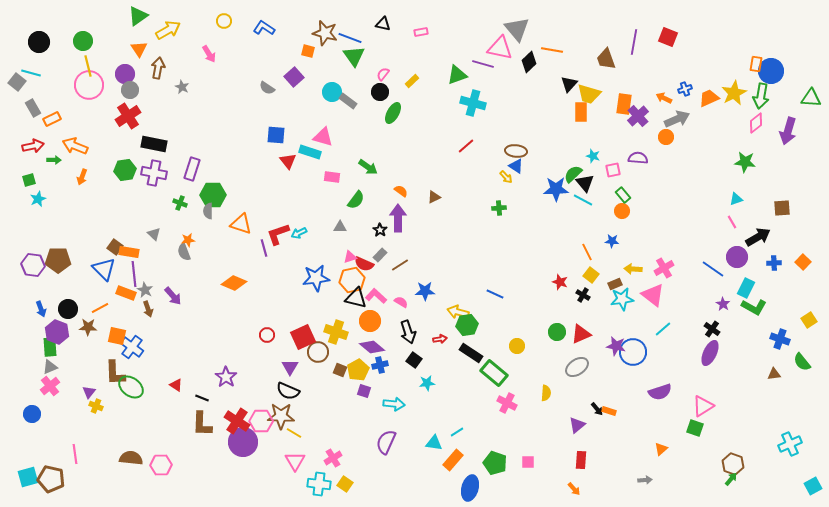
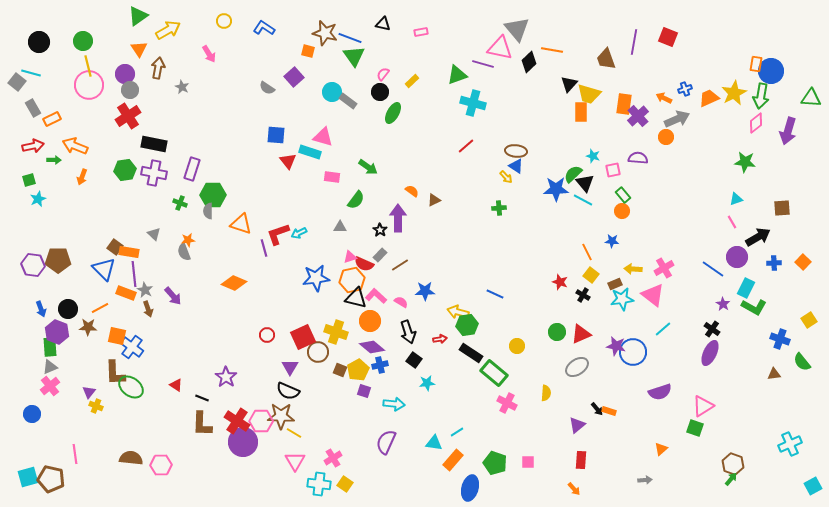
orange semicircle at (401, 191): moved 11 px right
brown triangle at (434, 197): moved 3 px down
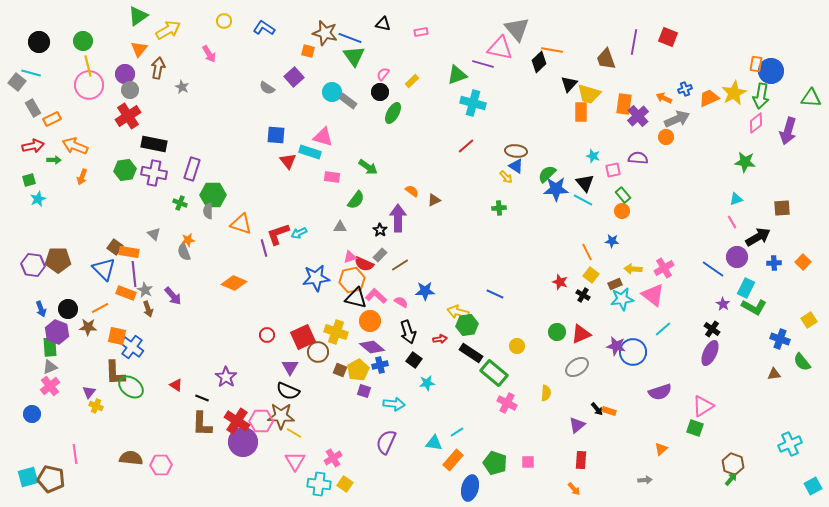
orange triangle at (139, 49): rotated 12 degrees clockwise
black diamond at (529, 62): moved 10 px right
green semicircle at (573, 174): moved 26 px left
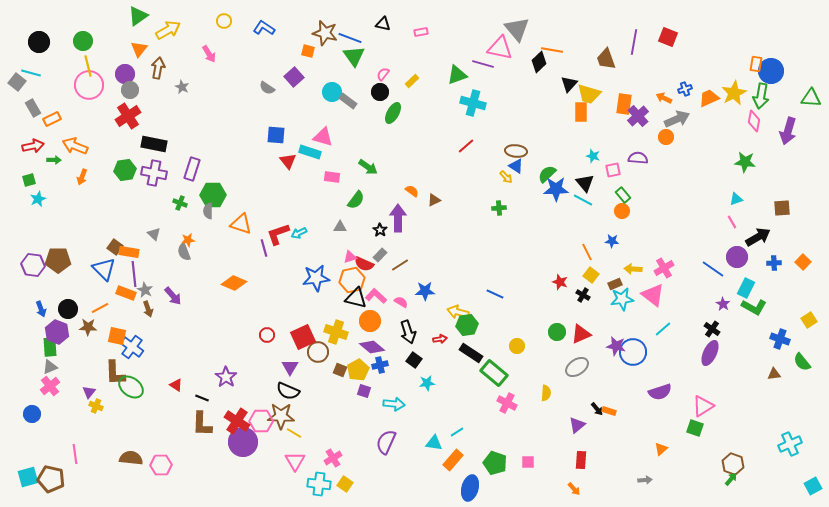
pink diamond at (756, 123): moved 2 px left, 2 px up; rotated 40 degrees counterclockwise
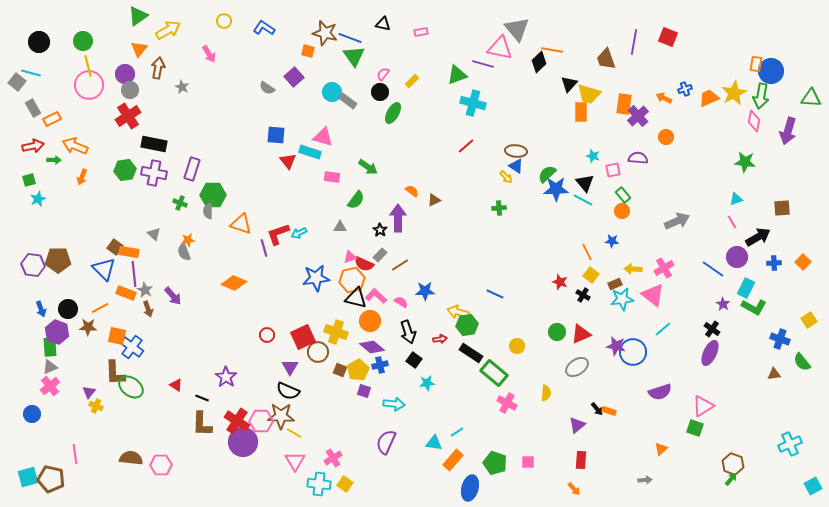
gray arrow at (677, 119): moved 102 px down
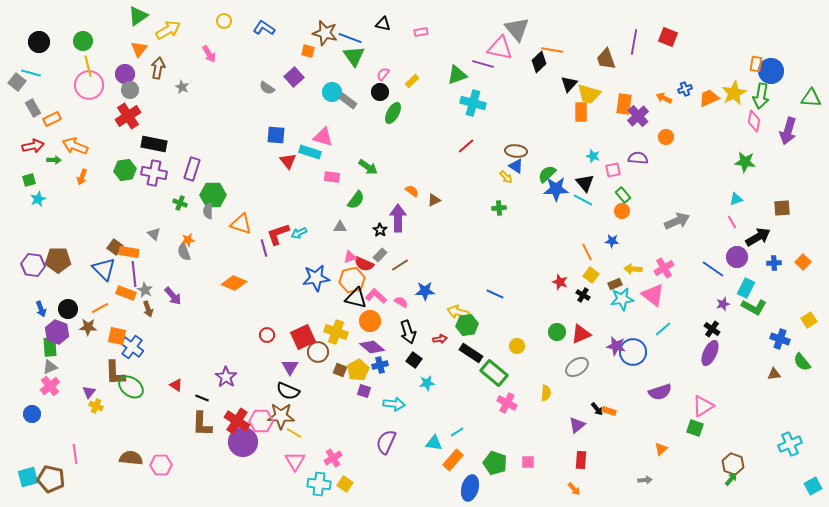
purple star at (723, 304): rotated 24 degrees clockwise
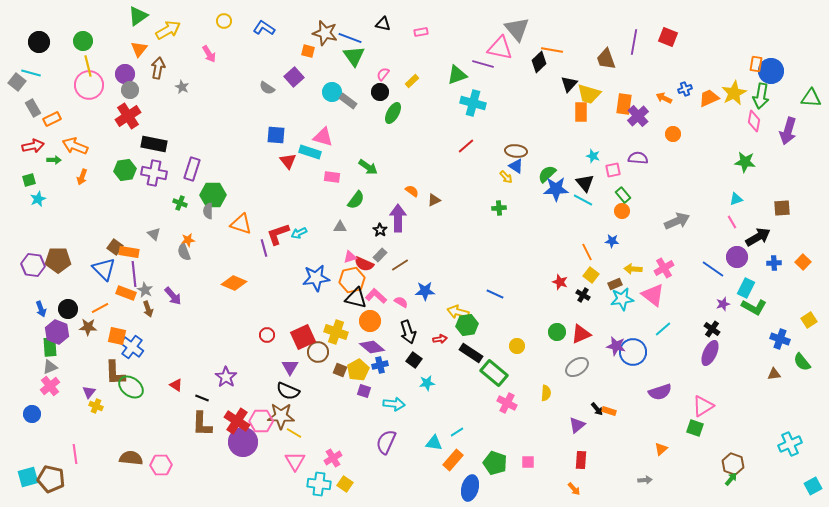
orange circle at (666, 137): moved 7 px right, 3 px up
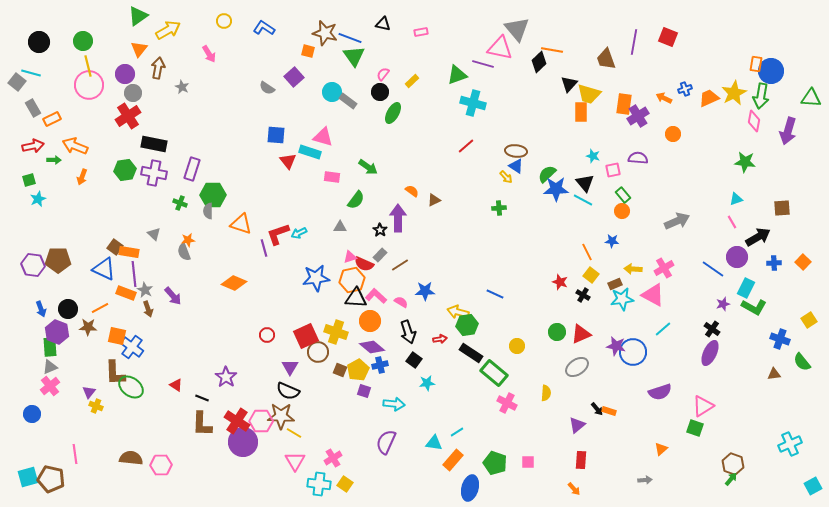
gray circle at (130, 90): moved 3 px right, 3 px down
purple cross at (638, 116): rotated 10 degrees clockwise
blue triangle at (104, 269): rotated 20 degrees counterclockwise
pink triangle at (653, 295): rotated 10 degrees counterclockwise
black triangle at (356, 298): rotated 10 degrees counterclockwise
red square at (303, 337): moved 3 px right, 1 px up
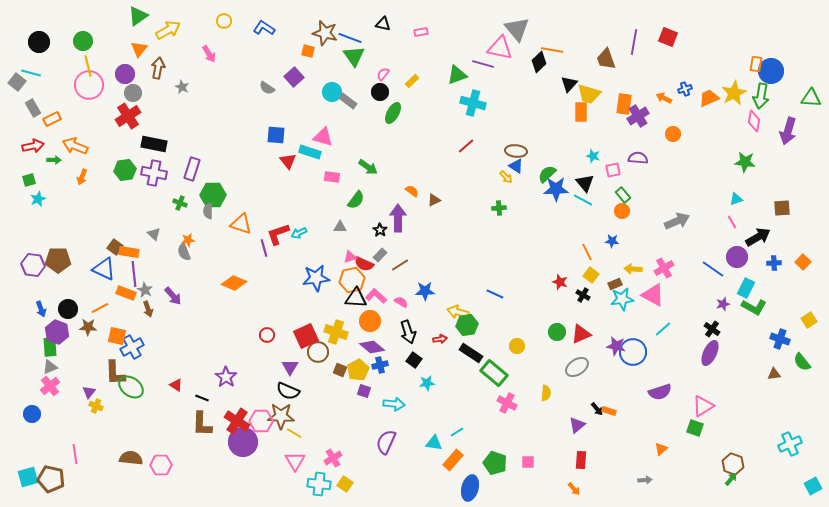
blue cross at (132, 347): rotated 25 degrees clockwise
